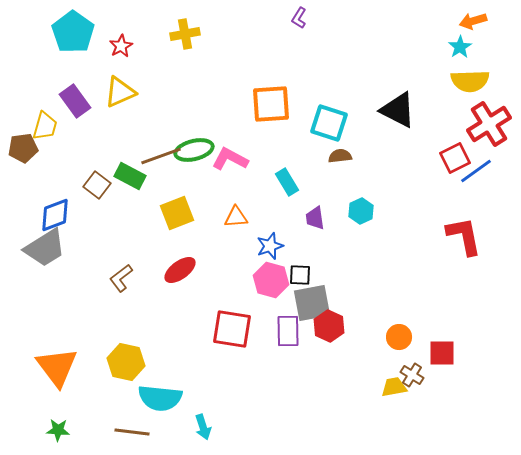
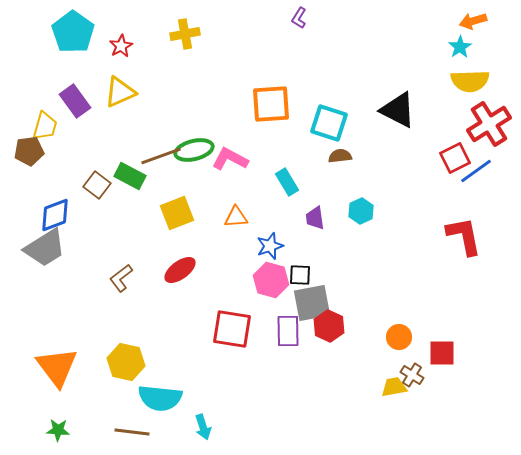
brown pentagon at (23, 148): moved 6 px right, 3 px down
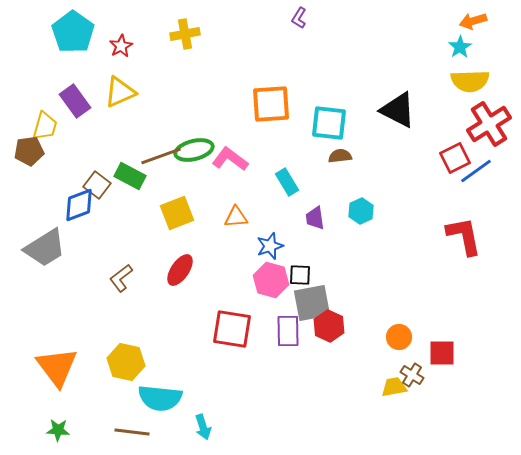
cyan square at (329, 123): rotated 12 degrees counterclockwise
pink L-shape at (230, 159): rotated 9 degrees clockwise
blue diamond at (55, 215): moved 24 px right, 10 px up
red ellipse at (180, 270): rotated 20 degrees counterclockwise
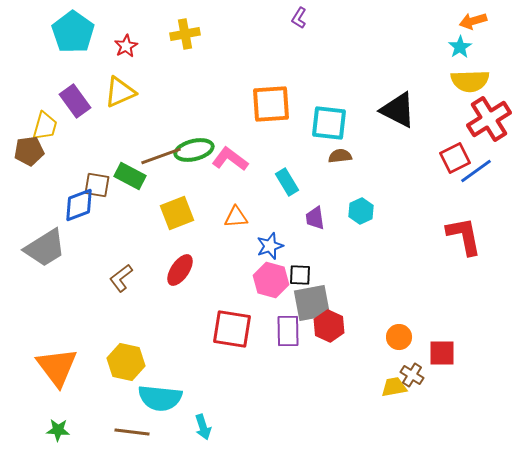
red star at (121, 46): moved 5 px right
red cross at (489, 124): moved 5 px up
brown square at (97, 185): rotated 28 degrees counterclockwise
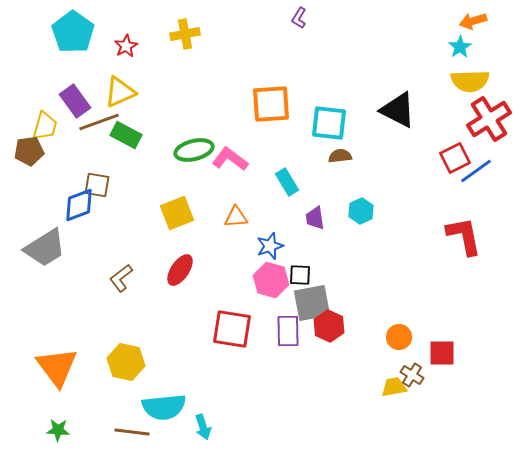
brown line at (161, 156): moved 62 px left, 34 px up
green rectangle at (130, 176): moved 4 px left, 41 px up
cyan semicircle at (160, 398): moved 4 px right, 9 px down; rotated 12 degrees counterclockwise
